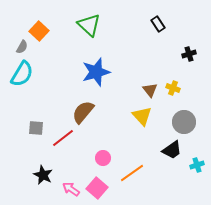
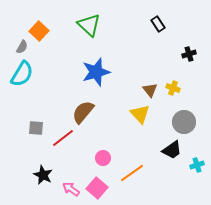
yellow triangle: moved 2 px left, 2 px up
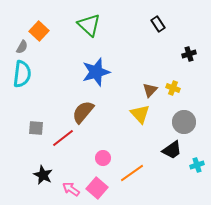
cyan semicircle: rotated 24 degrees counterclockwise
brown triangle: rotated 21 degrees clockwise
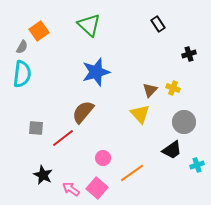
orange square: rotated 12 degrees clockwise
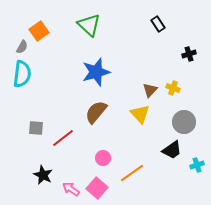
brown semicircle: moved 13 px right
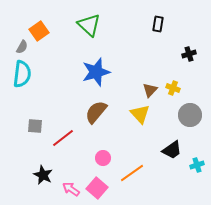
black rectangle: rotated 42 degrees clockwise
gray circle: moved 6 px right, 7 px up
gray square: moved 1 px left, 2 px up
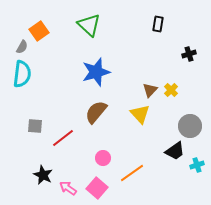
yellow cross: moved 2 px left, 2 px down; rotated 24 degrees clockwise
gray circle: moved 11 px down
black trapezoid: moved 3 px right, 1 px down
pink arrow: moved 3 px left, 1 px up
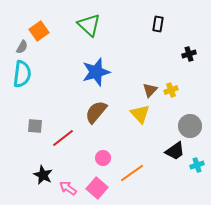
yellow cross: rotated 24 degrees clockwise
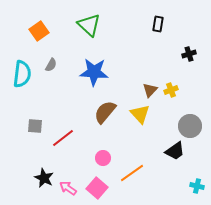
gray semicircle: moved 29 px right, 18 px down
blue star: moved 2 px left; rotated 20 degrees clockwise
brown semicircle: moved 9 px right
cyan cross: moved 21 px down; rotated 32 degrees clockwise
black star: moved 1 px right, 3 px down
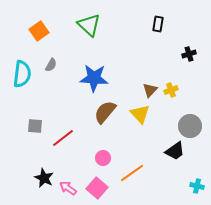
blue star: moved 6 px down
